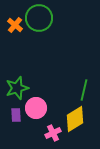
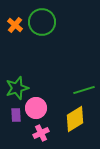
green circle: moved 3 px right, 4 px down
green line: rotated 60 degrees clockwise
pink cross: moved 12 px left
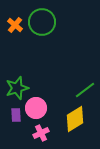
green line: moved 1 px right; rotated 20 degrees counterclockwise
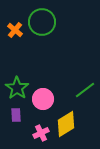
orange cross: moved 5 px down
green star: rotated 20 degrees counterclockwise
pink circle: moved 7 px right, 9 px up
yellow diamond: moved 9 px left, 5 px down
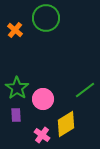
green circle: moved 4 px right, 4 px up
pink cross: moved 1 px right, 2 px down; rotated 28 degrees counterclockwise
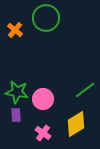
green star: moved 4 px down; rotated 25 degrees counterclockwise
yellow diamond: moved 10 px right
pink cross: moved 1 px right, 2 px up
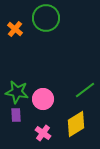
orange cross: moved 1 px up
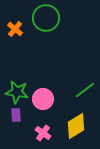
yellow diamond: moved 2 px down
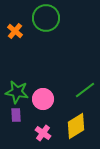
orange cross: moved 2 px down
